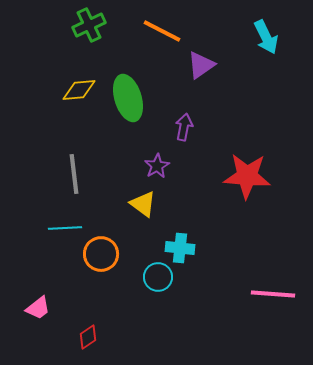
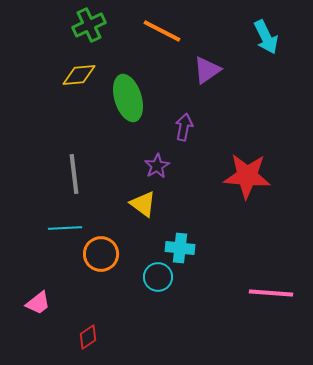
purple triangle: moved 6 px right, 5 px down
yellow diamond: moved 15 px up
pink line: moved 2 px left, 1 px up
pink trapezoid: moved 5 px up
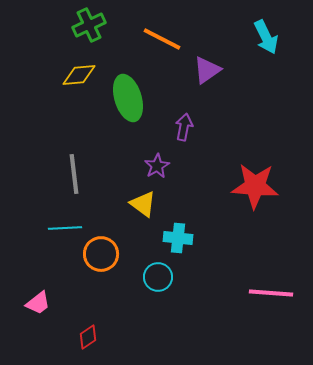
orange line: moved 8 px down
red star: moved 8 px right, 10 px down
cyan cross: moved 2 px left, 10 px up
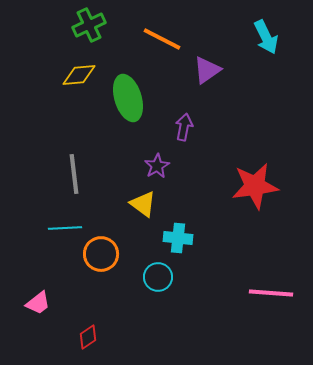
red star: rotated 12 degrees counterclockwise
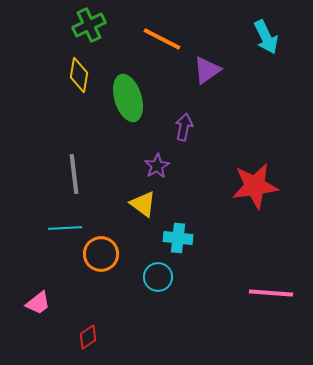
yellow diamond: rotated 76 degrees counterclockwise
